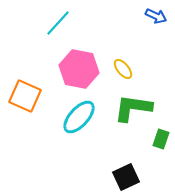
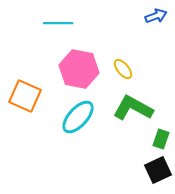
blue arrow: rotated 45 degrees counterclockwise
cyan line: rotated 48 degrees clockwise
green L-shape: rotated 21 degrees clockwise
cyan ellipse: moved 1 px left
black square: moved 32 px right, 7 px up
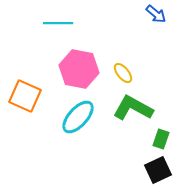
blue arrow: moved 2 px up; rotated 60 degrees clockwise
yellow ellipse: moved 4 px down
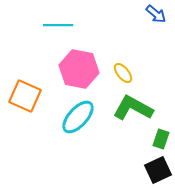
cyan line: moved 2 px down
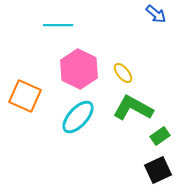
pink hexagon: rotated 15 degrees clockwise
green rectangle: moved 1 px left, 3 px up; rotated 36 degrees clockwise
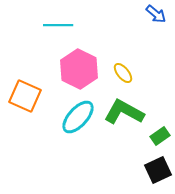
green L-shape: moved 9 px left, 4 px down
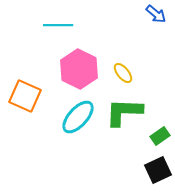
green L-shape: rotated 27 degrees counterclockwise
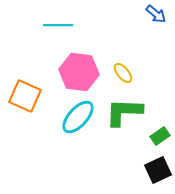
pink hexagon: moved 3 px down; rotated 18 degrees counterclockwise
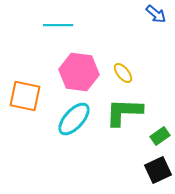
orange square: rotated 12 degrees counterclockwise
cyan ellipse: moved 4 px left, 2 px down
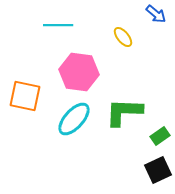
yellow ellipse: moved 36 px up
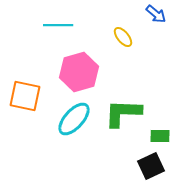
pink hexagon: rotated 24 degrees counterclockwise
green L-shape: moved 1 px left, 1 px down
green rectangle: rotated 36 degrees clockwise
black square: moved 7 px left, 4 px up
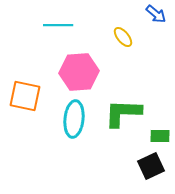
pink hexagon: rotated 12 degrees clockwise
cyan ellipse: rotated 36 degrees counterclockwise
